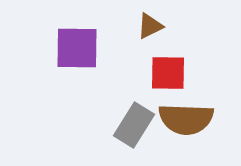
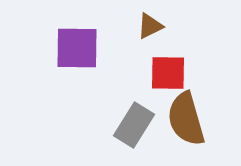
brown semicircle: rotated 72 degrees clockwise
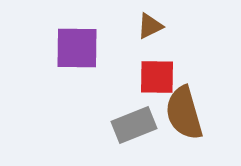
red square: moved 11 px left, 4 px down
brown semicircle: moved 2 px left, 6 px up
gray rectangle: rotated 36 degrees clockwise
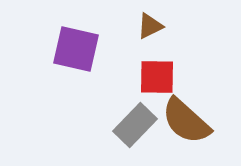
purple square: moved 1 px left, 1 px down; rotated 12 degrees clockwise
brown semicircle: moved 2 px right, 8 px down; rotated 32 degrees counterclockwise
gray rectangle: moved 1 px right; rotated 24 degrees counterclockwise
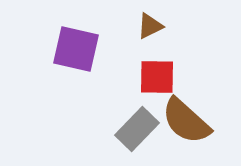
gray rectangle: moved 2 px right, 4 px down
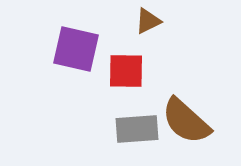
brown triangle: moved 2 px left, 5 px up
red square: moved 31 px left, 6 px up
gray rectangle: rotated 42 degrees clockwise
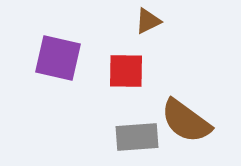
purple square: moved 18 px left, 9 px down
brown semicircle: rotated 6 degrees counterclockwise
gray rectangle: moved 8 px down
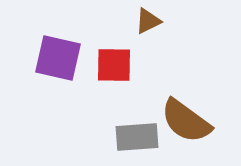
red square: moved 12 px left, 6 px up
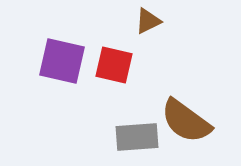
purple square: moved 4 px right, 3 px down
red square: rotated 12 degrees clockwise
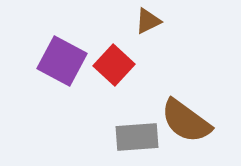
purple square: rotated 15 degrees clockwise
red square: rotated 30 degrees clockwise
